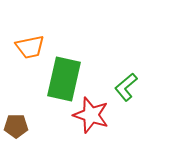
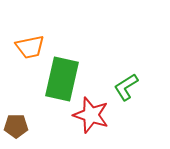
green rectangle: moved 2 px left
green L-shape: rotated 8 degrees clockwise
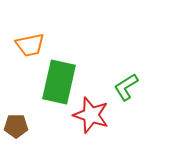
orange trapezoid: moved 2 px up
green rectangle: moved 3 px left, 3 px down
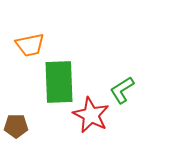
green rectangle: rotated 15 degrees counterclockwise
green L-shape: moved 4 px left, 3 px down
red star: rotated 9 degrees clockwise
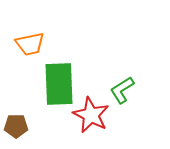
orange trapezoid: moved 1 px up
green rectangle: moved 2 px down
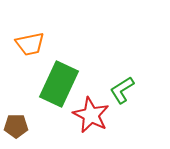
green rectangle: rotated 27 degrees clockwise
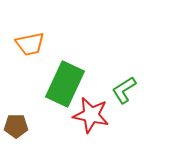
green rectangle: moved 6 px right
green L-shape: moved 2 px right
red star: rotated 15 degrees counterclockwise
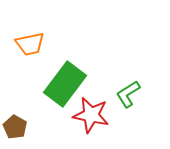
green rectangle: rotated 12 degrees clockwise
green L-shape: moved 4 px right, 4 px down
brown pentagon: moved 1 px left, 1 px down; rotated 30 degrees clockwise
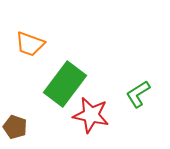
orange trapezoid: rotated 32 degrees clockwise
green L-shape: moved 10 px right
brown pentagon: rotated 10 degrees counterclockwise
